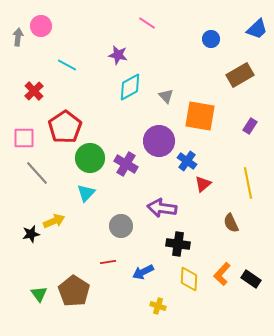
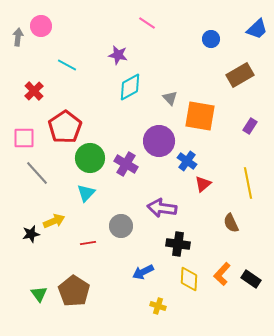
gray triangle: moved 4 px right, 2 px down
red line: moved 20 px left, 19 px up
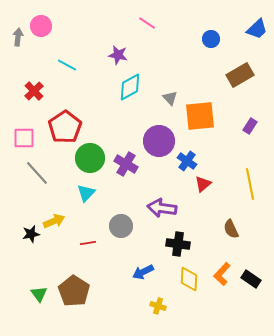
orange square: rotated 16 degrees counterclockwise
yellow line: moved 2 px right, 1 px down
brown semicircle: moved 6 px down
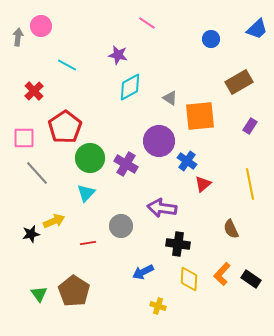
brown rectangle: moved 1 px left, 7 px down
gray triangle: rotated 14 degrees counterclockwise
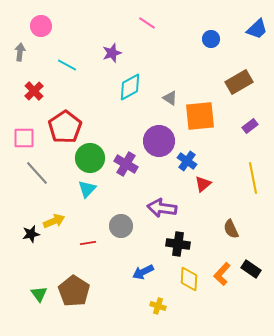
gray arrow: moved 2 px right, 15 px down
purple star: moved 6 px left, 2 px up; rotated 30 degrees counterclockwise
purple rectangle: rotated 21 degrees clockwise
yellow line: moved 3 px right, 6 px up
cyan triangle: moved 1 px right, 4 px up
black rectangle: moved 10 px up
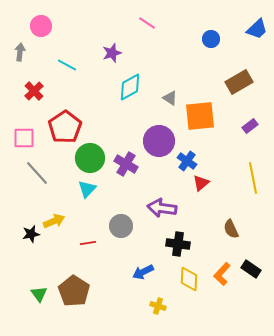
red triangle: moved 2 px left, 1 px up
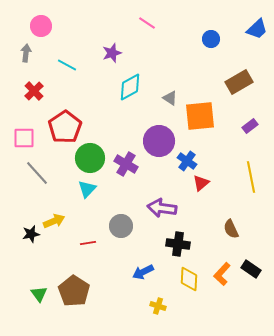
gray arrow: moved 6 px right, 1 px down
yellow line: moved 2 px left, 1 px up
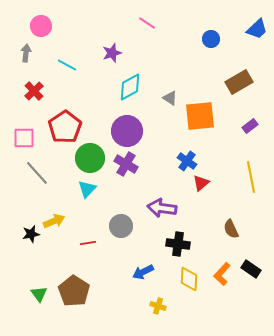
purple circle: moved 32 px left, 10 px up
